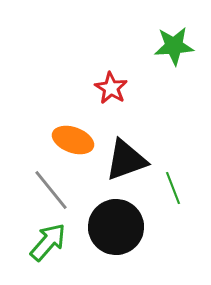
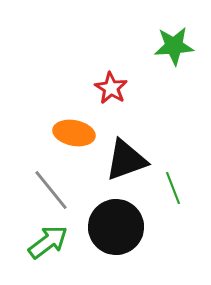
orange ellipse: moved 1 px right, 7 px up; rotated 9 degrees counterclockwise
green arrow: rotated 12 degrees clockwise
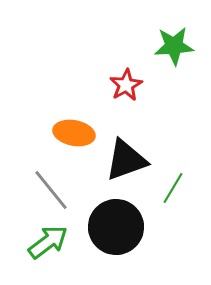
red star: moved 15 px right, 3 px up; rotated 12 degrees clockwise
green line: rotated 52 degrees clockwise
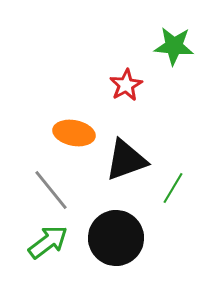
green star: rotated 9 degrees clockwise
black circle: moved 11 px down
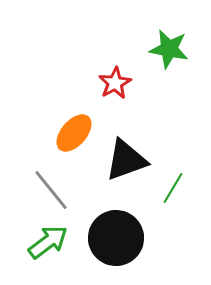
green star: moved 5 px left, 3 px down; rotated 6 degrees clockwise
red star: moved 11 px left, 2 px up
orange ellipse: rotated 60 degrees counterclockwise
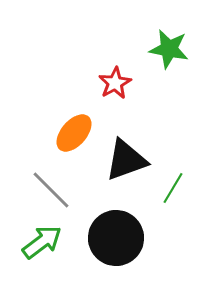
gray line: rotated 6 degrees counterclockwise
green arrow: moved 6 px left
